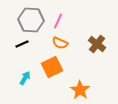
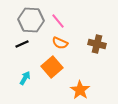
pink line: rotated 63 degrees counterclockwise
brown cross: rotated 24 degrees counterclockwise
orange square: rotated 15 degrees counterclockwise
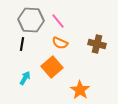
black line: rotated 56 degrees counterclockwise
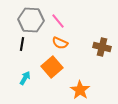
brown cross: moved 5 px right, 3 px down
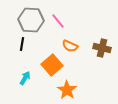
orange semicircle: moved 10 px right, 3 px down
brown cross: moved 1 px down
orange square: moved 2 px up
orange star: moved 13 px left
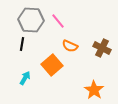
brown cross: rotated 12 degrees clockwise
orange star: moved 27 px right
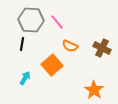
pink line: moved 1 px left, 1 px down
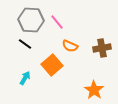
black line: moved 3 px right; rotated 64 degrees counterclockwise
brown cross: rotated 36 degrees counterclockwise
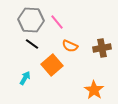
black line: moved 7 px right
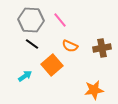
pink line: moved 3 px right, 2 px up
cyan arrow: moved 2 px up; rotated 24 degrees clockwise
orange star: rotated 30 degrees clockwise
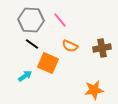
orange square: moved 4 px left, 2 px up; rotated 25 degrees counterclockwise
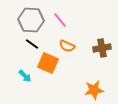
orange semicircle: moved 3 px left
cyan arrow: rotated 80 degrees clockwise
